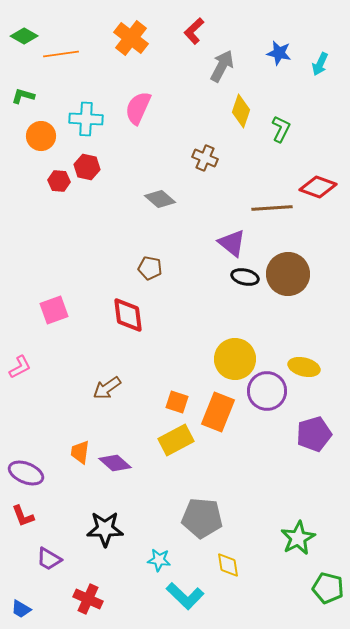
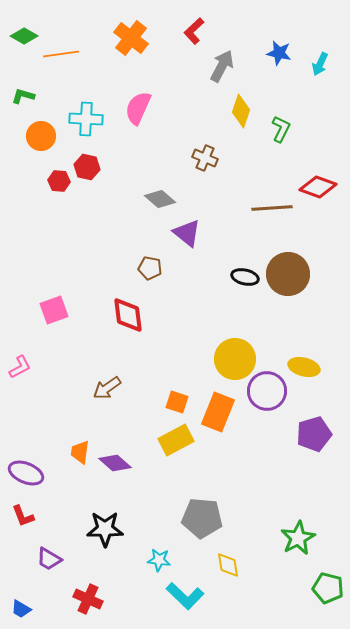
purple triangle at (232, 243): moved 45 px left, 10 px up
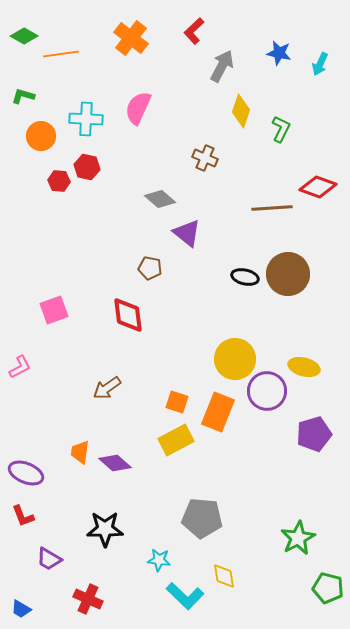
yellow diamond at (228, 565): moved 4 px left, 11 px down
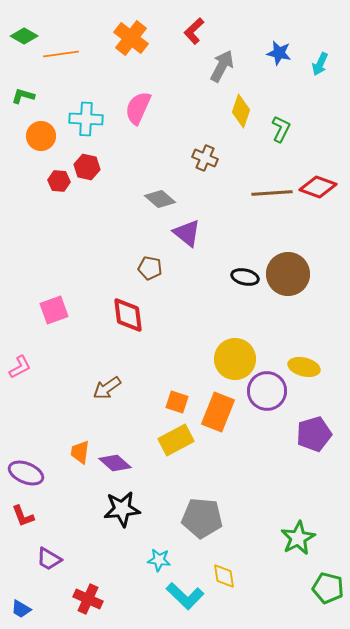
brown line at (272, 208): moved 15 px up
black star at (105, 529): moved 17 px right, 20 px up; rotated 6 degrees counterclockwise
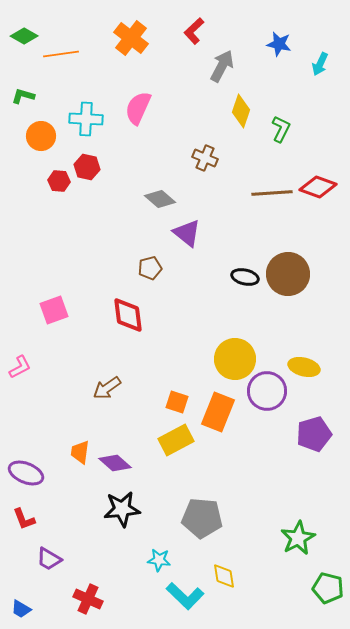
blue star at (279, 53): moved 9 px up
brown pentagon at (150, 268): rotated 25 degrees counterclockwise
red L-shape at (23, 516): moved 1 px right, 3 px down
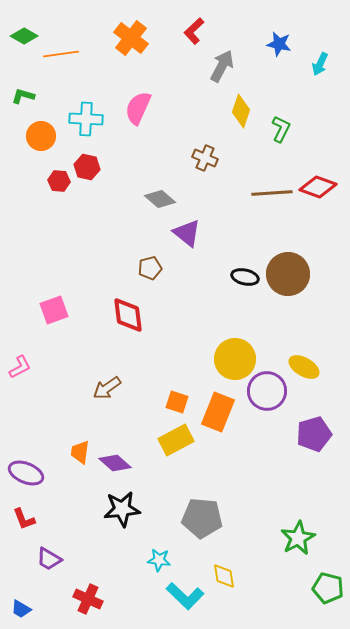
yellow ellipse at (304, 367): rotated 16 degrees clockwise
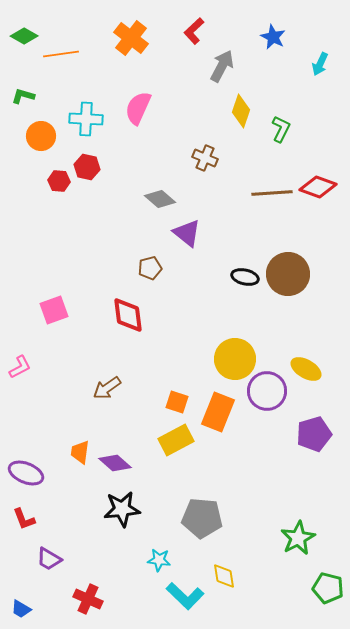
blue star at (279, 44): moved 6 px left, 7 px up; rotated 15 degrees clockwise
yellow ellipse at (304, 367): moved 2 px right, 2 px down
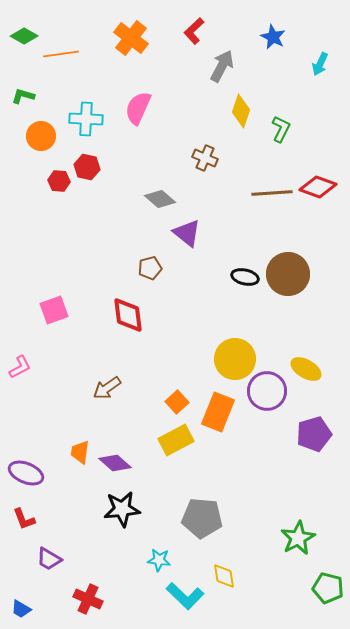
orange square at (177, 402): rotated 30 degrees clockwise
